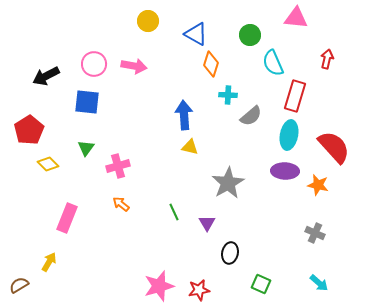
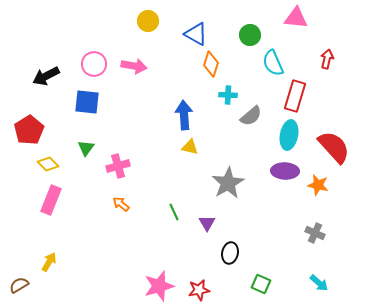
pink rectangle: moved 16 px left, 18 px up
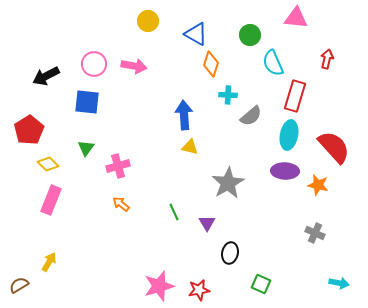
cyan arrow: moved 20 px right; rotated 30 degrees counterclockwise
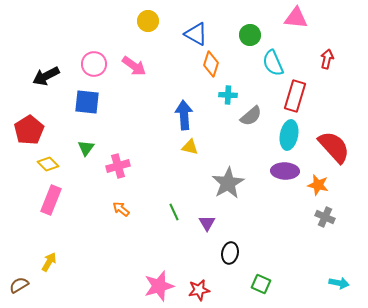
pink arrow: rotated 25 degrees clockwise
orange arrow: moved 5 px down
gray cross: moved 10 px right, 16 px up
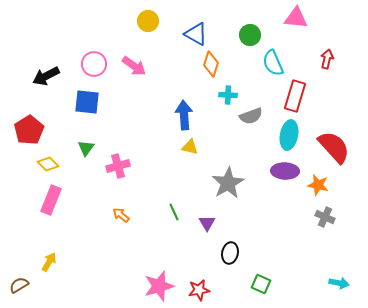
gray semicircle: rotated 20 degrees clockwise
orange arrow: moved 6 px down
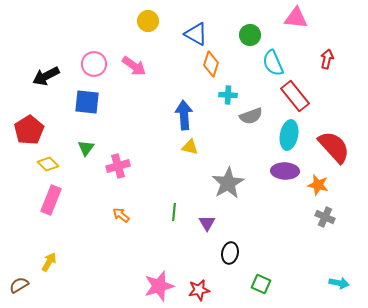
red rectangle: rotated 56 degrees counterclockwise
green line: rotated 30 degrees clockwise
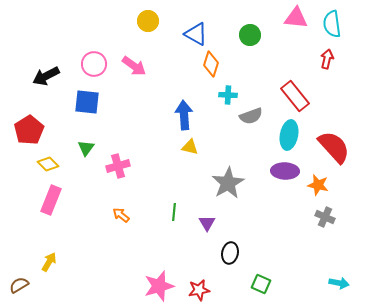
cyan semicircle: moved 59 px right, 39 px up; rotated 16 degrees clockwise
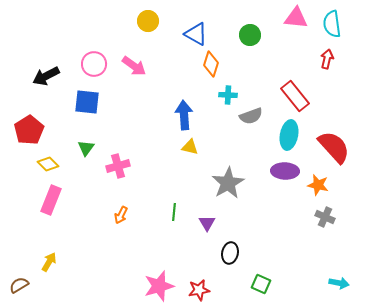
orange arrow: rotated 102 degrees counterclockwise
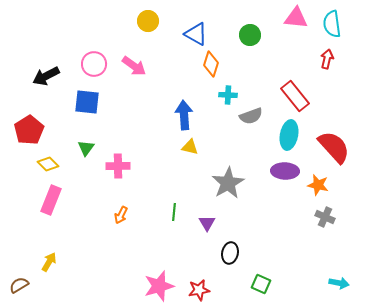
pink cross: rotated 15 degrees clockwise
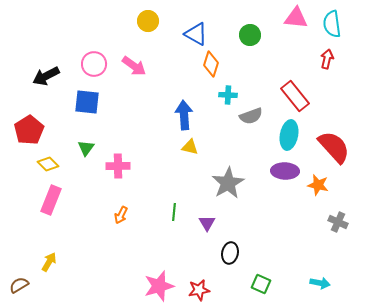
gray cross: moved 13 px right, 5 px down
cyan arrow: moved 19 px left
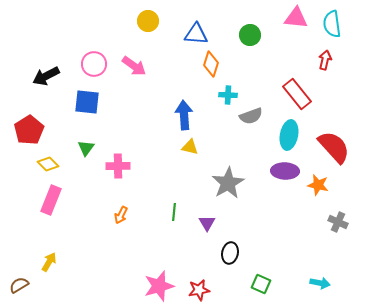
blue triangle: rotated 25 degrees counterclockwise
red arrow: moved 2 px left, 1 px down
red rectangle: moved 2 px right, 2 px up
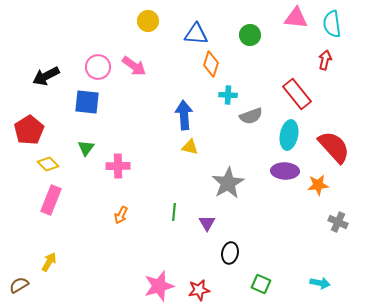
pink circle: moved 4 px right, 3 px down
orange star: rotated 20 degrees counterclockwise
